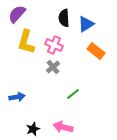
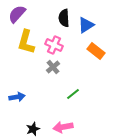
blue triangle: moved 1 px down
pink arrow: rotated 24 degrees counterclockwise
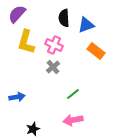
blue triangle: rotated 12 degrees clockwise
pink arrow: moved 10 px right, 7 px up
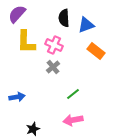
yellow L-shape: rotated 15 degrees counterclockwise
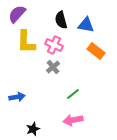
black semicircle: moved 3 px left, 2 px down; rotated 12 degrees counterclockwise
blue triangle: rotated 30 degrees clockwise
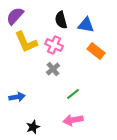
purple semicircle: moved 2 px left, 2 px down
yellow L-shape: rotated 25 degrees counterclockwise
gray cross: moved 2 px down
black star: moved 2 px up
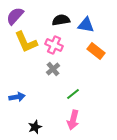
black semicircle: rotated 96 degrees clockwise
pink arrow: rotated 66 degrees counterclockwise
black star: moved 2 px right
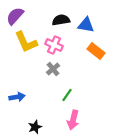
green line: moved 6 px left, 1 px down; rotated 16 degrees counterclockwise
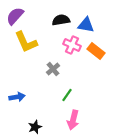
pink cross: moved 18 px right
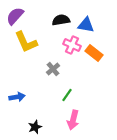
orange rectangle: moved 2 px left, 2 px down
